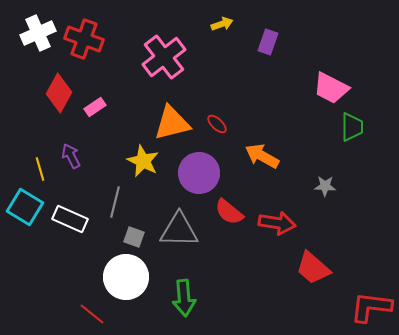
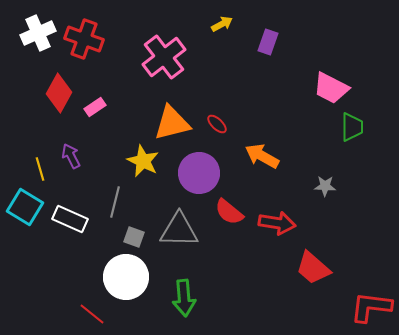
yellow arrow: rotated 10 degrees counterclockwise
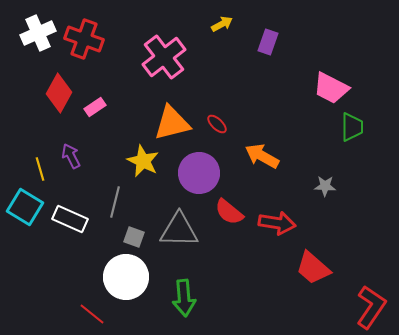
red L-shape: rotated 117 degrees clockwise
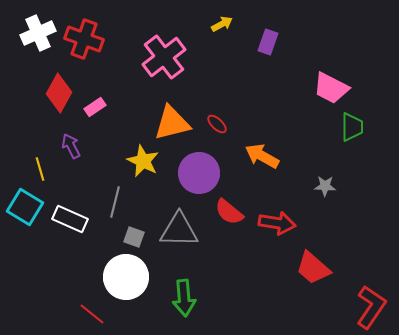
purple arrow: moved 10 px up
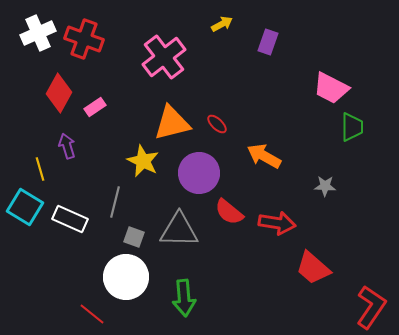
purple arrow: moved 4 px left; rotated 10 degrees clockwise
orange arrow: moved 2 px right
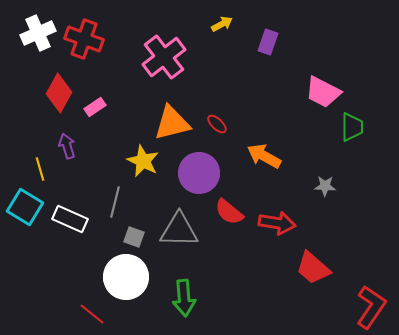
pink trapezoid: moved 8 px left, 4 px down
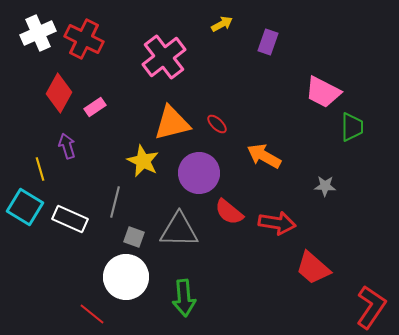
red cross: rotated 6 degrees clockwise
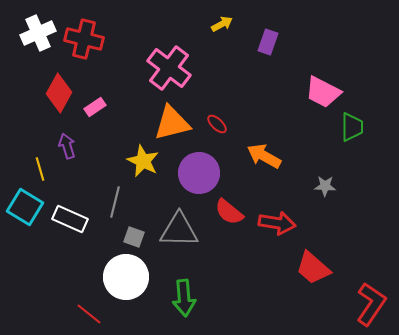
red cross: rotated 12 degrees counterclockwise
pink cross: moved 5 px right, 11 px down; rotated 15 degrees counterclockwise
red L-shape: moved 3 px up
red line: moved 3 px left
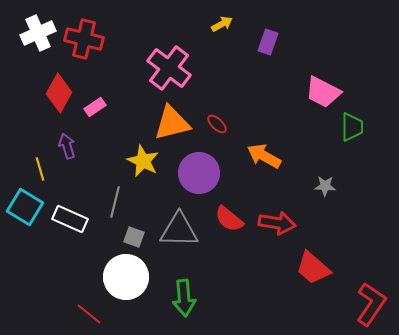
red semicircle: moved 7 px down
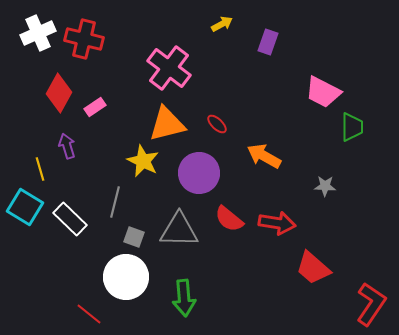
orange triangle: moved 5 px left, 1 px down
white rectangle: rotated 20 degrees clockwise
